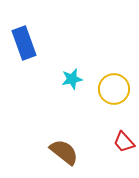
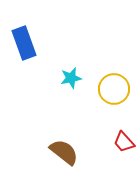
cyan star: moved 1 px left, 1 px up
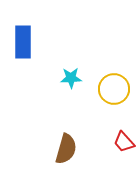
blue rectangle: moved 1 px left, 1 px up; rotated 20 degrees clockwise
cyan star: rotated 10 degrees clockwise
brown semicircle: moved 2 px right, 3 px up; rotated 68 degrees clockwise
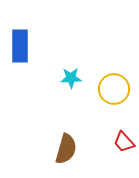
blue rectangle: moved 3 px left, 4 px down
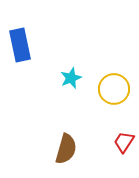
blue rectangle: moved 1 px up; rotated 12 degrees counterclockwise
cyan star: rotated 20 degrees counterclockwise
red trapezoid: rotated 75 degrees clockwise
